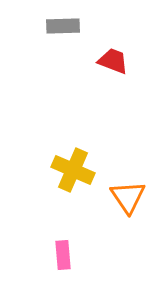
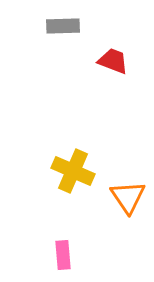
yellow cross: moved 1 px down
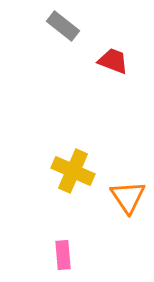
gray rectangle: rotated 40 degrees clockwise
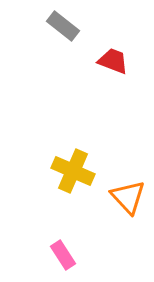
orange triangle: rotated 9 degrees counterclockwise
pink rectangle: rotated 28 degrees counterclockwise
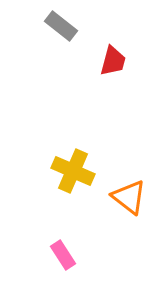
gray rectangle: moved 2 px left
red trapezoid: rotated 84 degrees clockwise
orange triangle: moved 1 px right; rotated 9 degrees counterclockwise
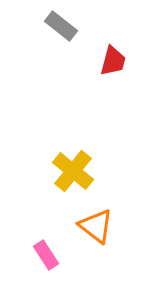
yellow cross: rotated 15 degrees clockwise
orange triangle: moved 33 px left, 29 px down
pink rectangle: moved 17 px left
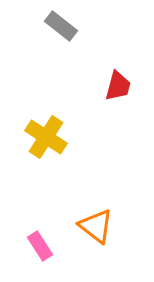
red trapezoid: moved 5 px right, 25 px down
yellow cross: moved 27 px left, 34 px up; rotated 6 degrees counterclockwise
pink rectangle: moved 6 px left, 9 px up
